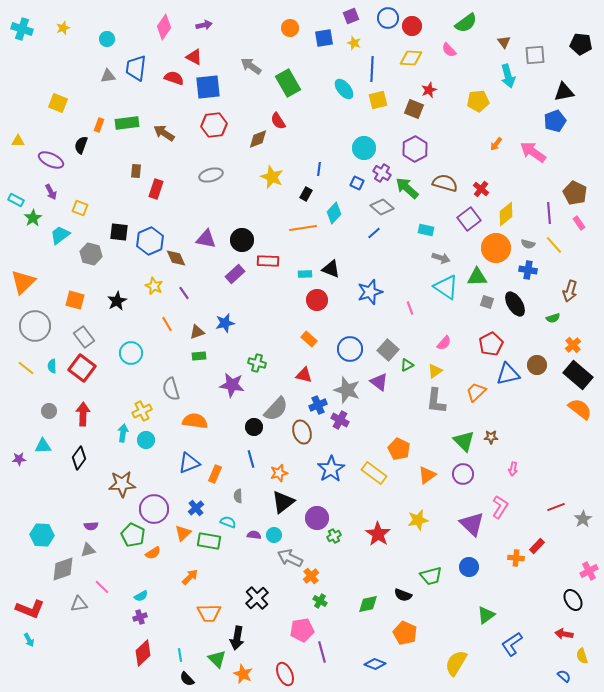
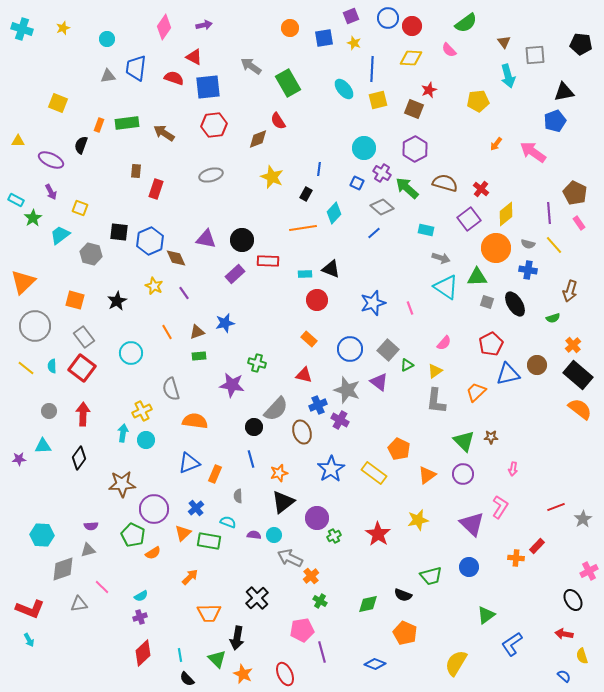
blue star at (370, 292): moved 3 px right, 11 px down
orange line at (167, 324): moved 8 px down
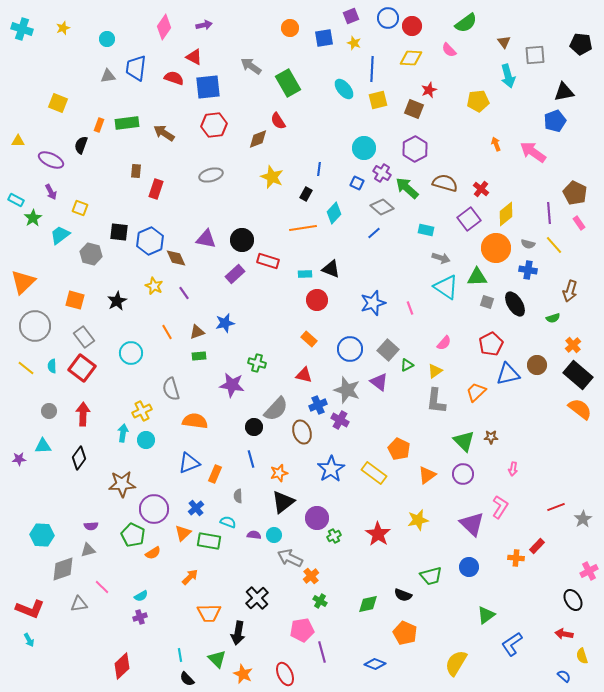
orange arrow at (496, 144): rotated 120 degrees clockwise
red rectangle at (268, 261): rotated 15 degrees clockwise
black arrow at (237, 638): moved 1 px right, 5 px up
red diamond at (143, 653): moved 21 px left, 13 px down
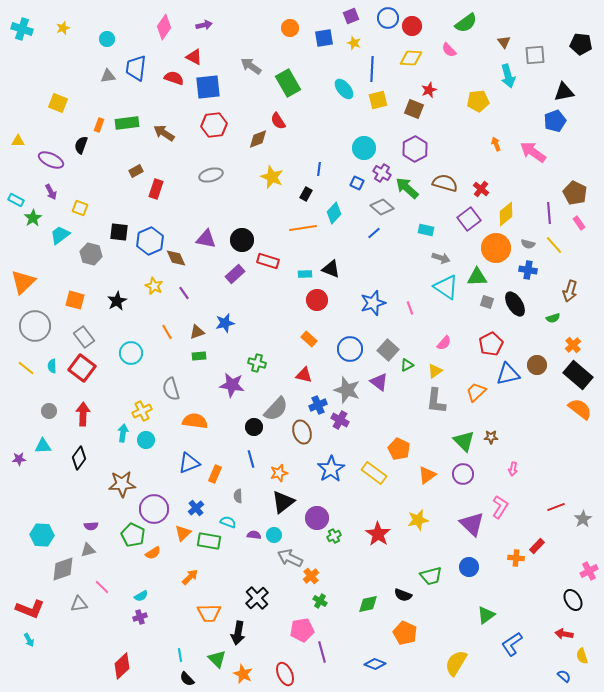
brown rectangle at (136, 171): rotated 56 degrees clockwise
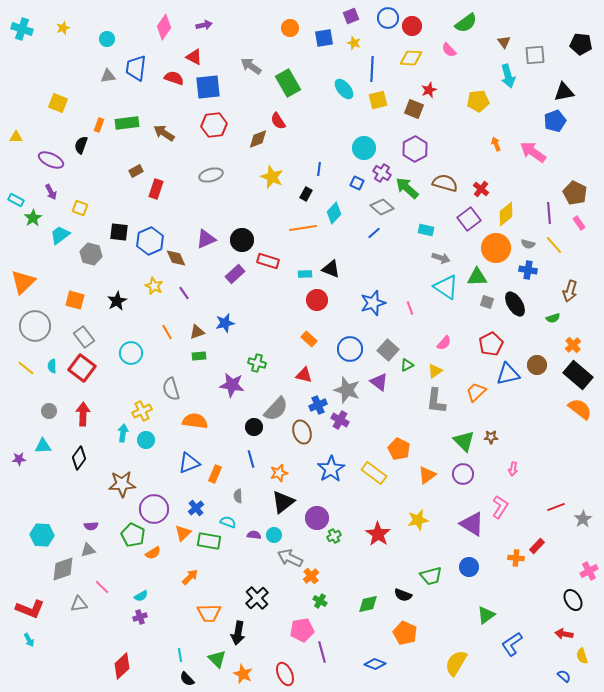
yellow triangle at (18, 141): moved 2 px left, 4 px up
purple triangle at (206, 239): rotated 35 degrees counterclockwise
purple triangle at (472, 524): rotated 12 degrees counterclockwise
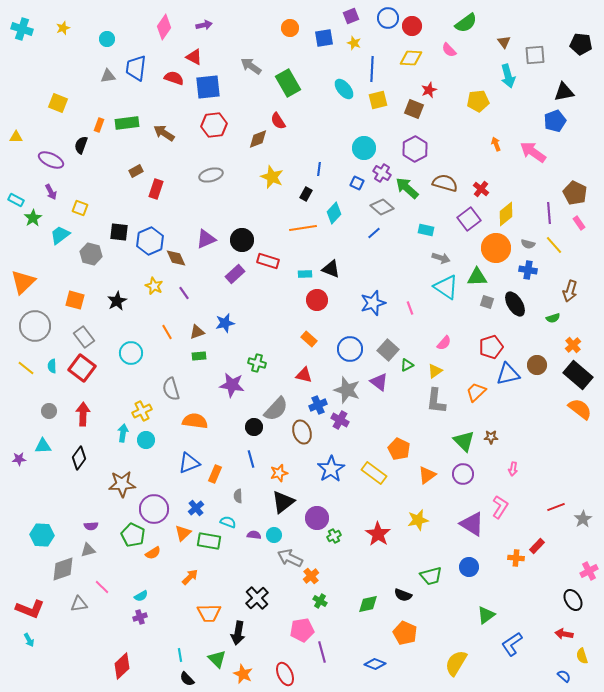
red pentagon at (491, 344): moved 3 px down; rotated 10 degrees clockwise
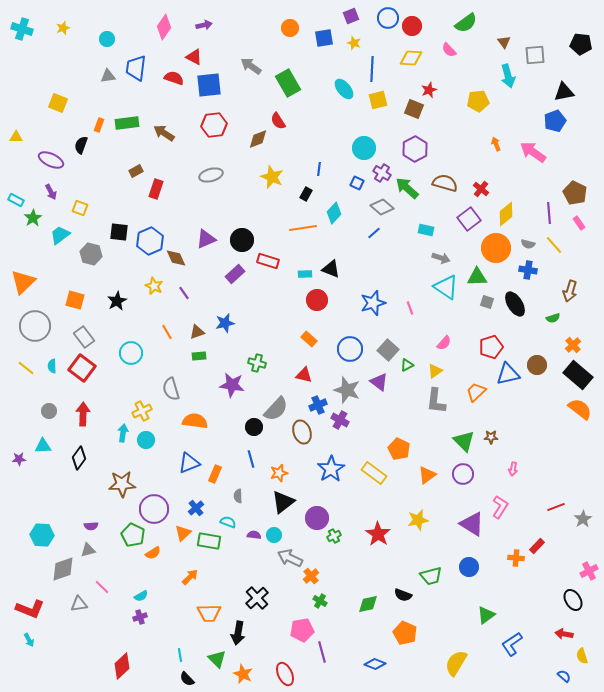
blue square at (208, 87): moved 1 px right, 2 px up
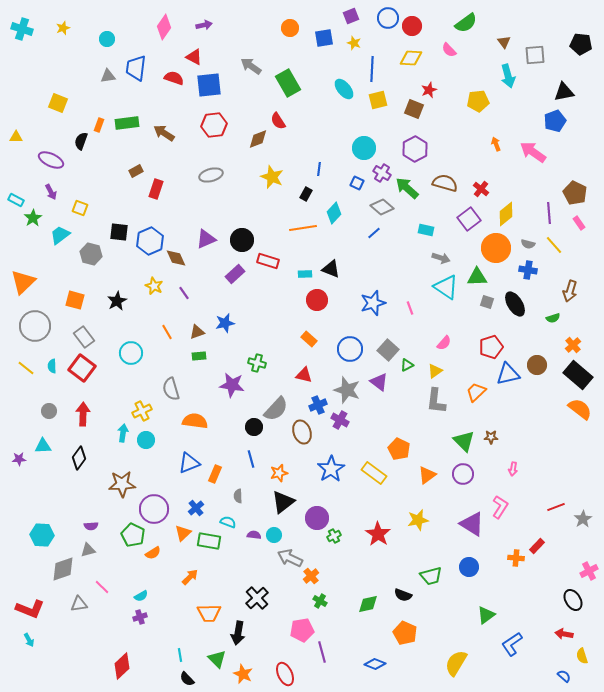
black semicircle at (81, 145): moved 4 px up
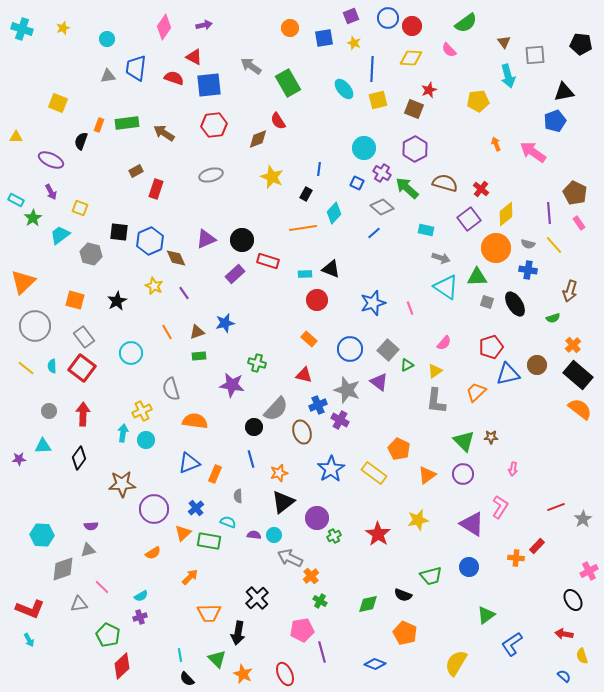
green pentagon at (133, 535): moved 25 px left, 100 px down
